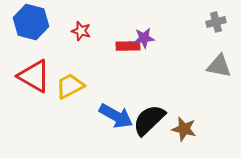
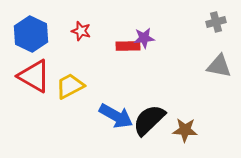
blue hexagon: moved 12 px down; rotated 12 degrees clockwise
brown star: moved 1 px right, 1 px down; rotated 10 degrees counterclockwise
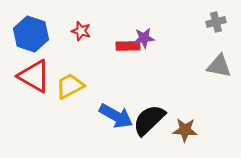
blue hexagon: rotated 8 degrees counterclockwise
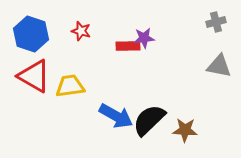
yellow trapezoid: rotated 20 degrees clockwise
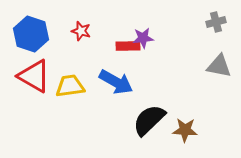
purple star: moved 1 px left
blue arrow: moved 34 px up
